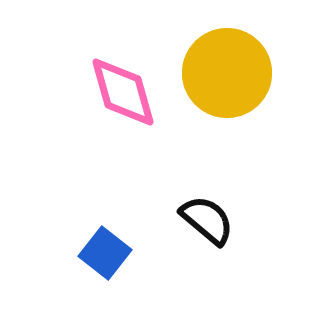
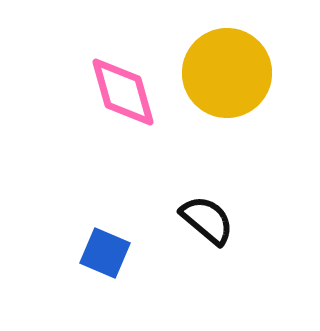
blue square: rotated 15 degrees counterclockwise
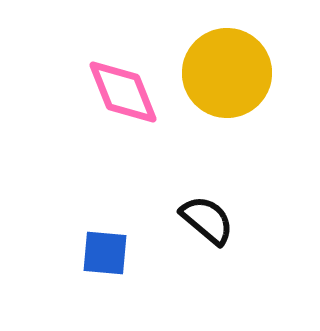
pink diamond: rotated 6 degrees counterclockwise
blue square: rotated 18 degrees counterclockwise
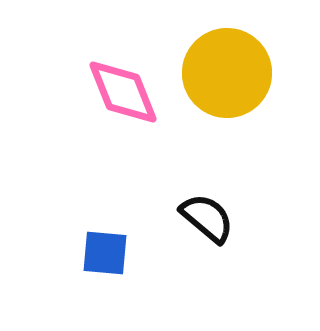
black semicircle: moved 2 px up
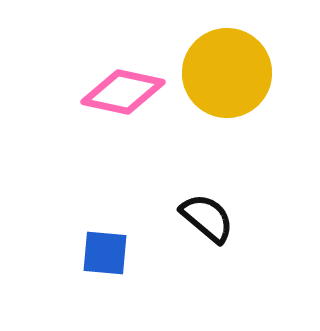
pink diamond: rotated 56 degrees counterclockwise
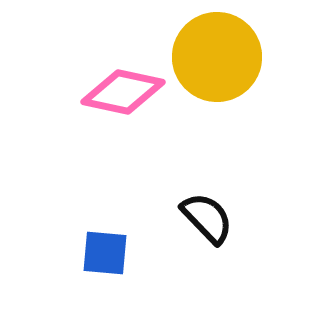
yellow circle: moved 10 px left, 16 px up
black semicircle: rotated 6 degrees clockwise
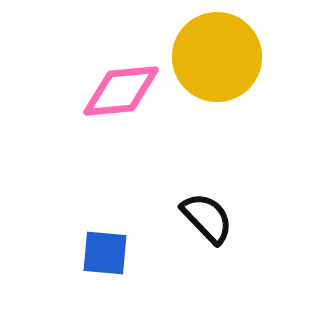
pink diamond: moved 2 px left, 1 px up; rotated 18 degrees counterclockwise
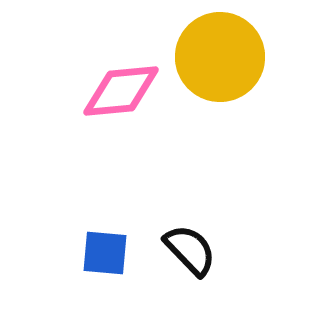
yellow circle: moved 3 px right
black semicircle: moved 17 px left, 32 px down
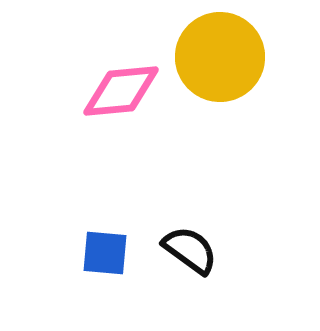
black semicircle: rotated 10 degrees counterclockwise
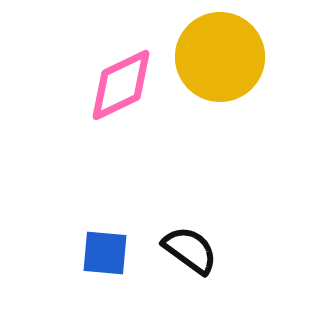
pink diamond: moved 6 px up; rotated 20 degrees counterclockwise
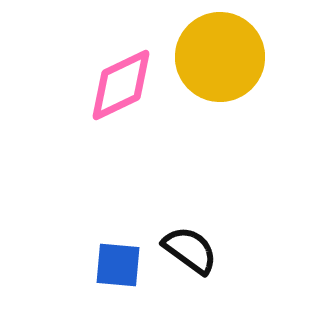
blue square: moved 13 px right, 12 px down
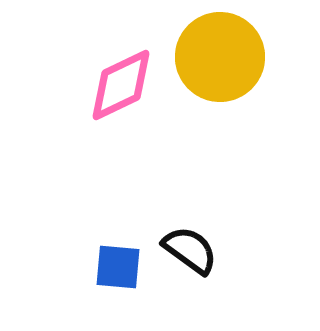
blue square: moved 2 px down
